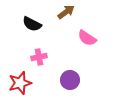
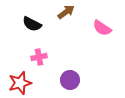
pink semicircle: moved 15 px right, 10 px up
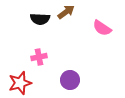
black semicircle: moved 8 px right, 5 px up; rotated 24 degrees counterclockwise
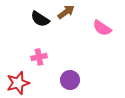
black semicircle: rotated 30 degrees clockwise
red star: moved 2 px left
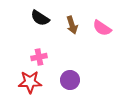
brown arrow: moved 6 px right, 13 px down; rotated 108 degrees clockwise
black semicircle: moved 1 px up
red star: moved 12 px right, 1 px up; rotated 15 degrees clockwise
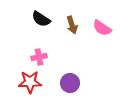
black semicircle: moved 1 px right, 1 px down
purple circle: moved 3 px down
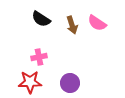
pink semicircle: moved 5 px left, 5 px up
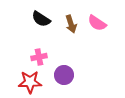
brown arrow: moved 1 px left, 1 px up
purple circle: moved 6 px left, 8 px up
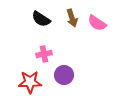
brown arrow: moved 1 px right, 6 px up
pink cross: moved 5 px right, 3 px up
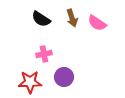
purple circle: moved 2 px down
